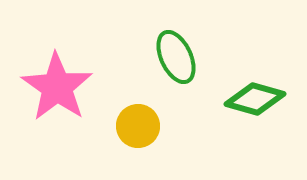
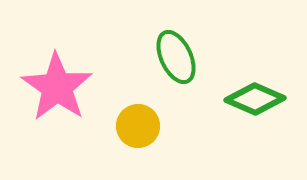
green diamond: rotated 8 degrees clockwise
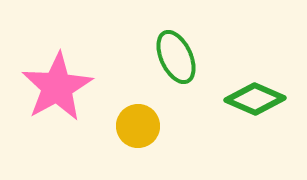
pink star: rotated 8 degrees clockwise
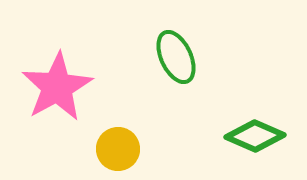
green diamond: moved 37 px down
yellow circle: moved 20 px left, 23 px down
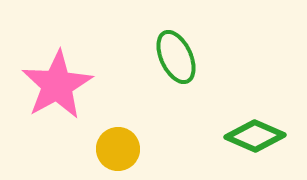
pink star: moved 2 px up
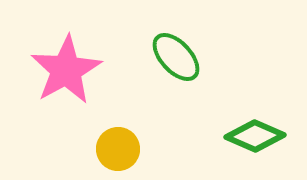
green ellipse: rotated 18 degrees counterclockwise
pink star: moved 9 px right, 15 px up
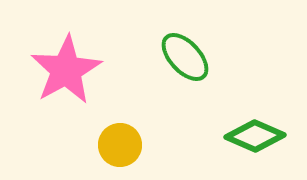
green ellipse: moved 9 px right
yellow circle: moved 2 px right, 4 px up
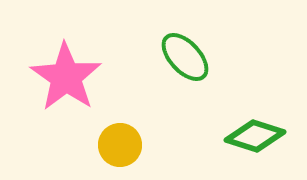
pink star: moved 7 px down; rotated 8 degrees counterclockwise
green diamond: rotated 6 degrees counterclockwise
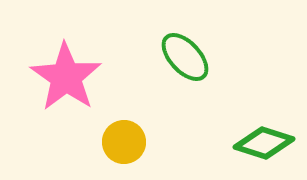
green diamond: moved 9 px right, 7 px down
yellow circle: moved 4 px right, 3 px up
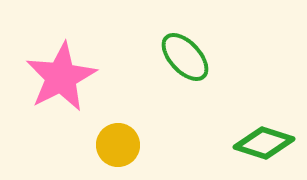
pink star: moved 5 px left; rotated 10 degrees clockwise
yellow circle: moved 6 px left, 3 px down
